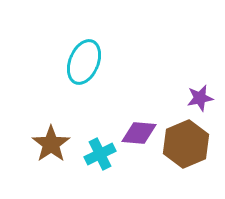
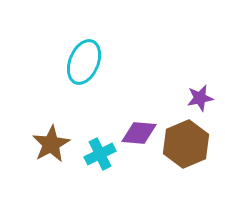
brown star: rotated 6 degrees clockwise
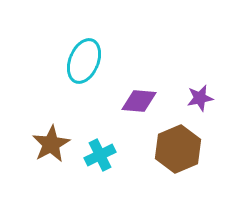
cyan ellipse: moved 1 px up
purple diamond: moved 32 px up
brown hexagon: moved 8 px left, 5 px down
cyan cross: moved 1 px down
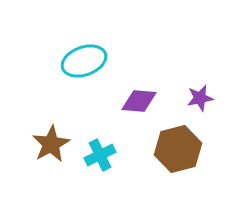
cyan ellipse: rotated 48 degrees clockwise
brown hexagon: rotated 9 degrees clockwise
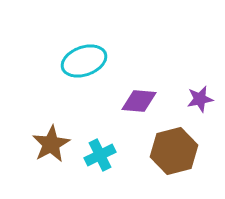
purple star: moved 1 px down
brown hexagon: moved 4 px left, 2 px down
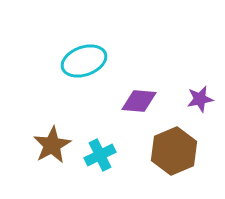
brown star: moved 1 px right, 1 px down
brown hexagon: rotated 9 degrees counterclockwise
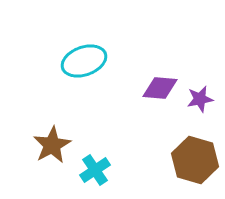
purple diamond: moved 21 px right, 13 px up
brown hexagon: moved 21 px right, 9 px down; rotated 21 degrees counterclockwise
cyan cross: moved 5 px left, 15 px down; rotated 8 degrees counterclockwise
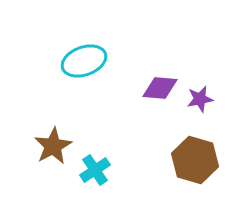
brown star: moved 1 px right, 1 px down
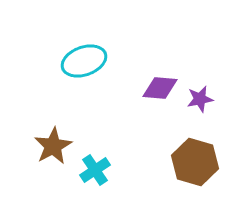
brown hexagon: moved 2 px down
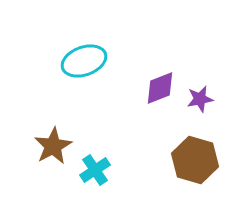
purple diamond: rotated 27 degrees counterclockwise
brown hexagon: moved 2 px up
